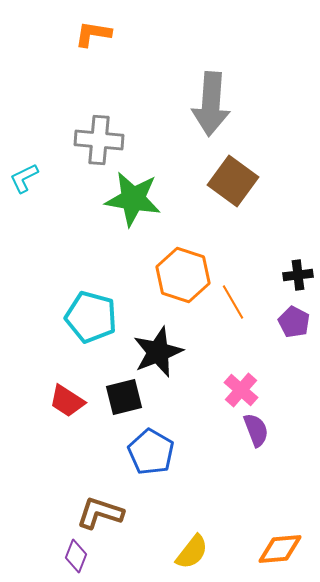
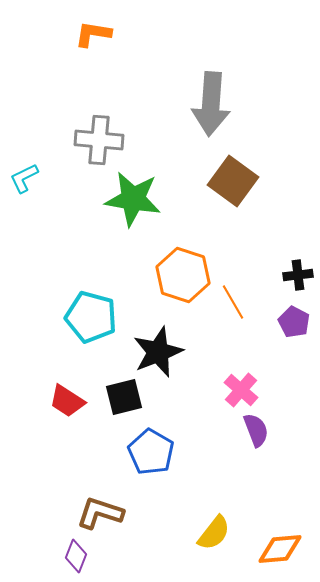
yellow semicircle: moved 22 px right, 19 px up
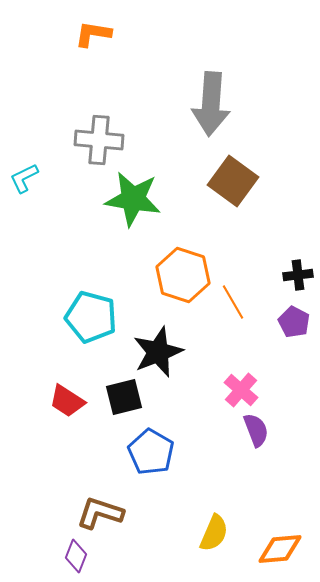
yellow semicircle: rotated 15 degrees counterclockwise
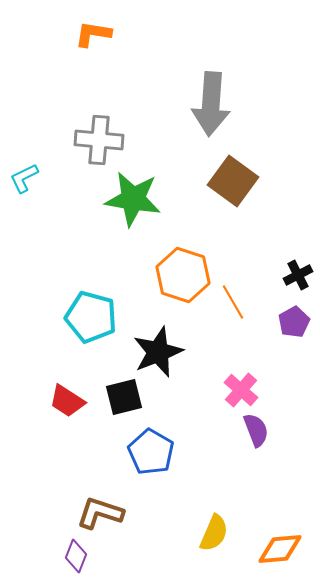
black cross: rotated 20 degrees counterclockwise
purple pentagon: rotated 16 degrees clockwise
